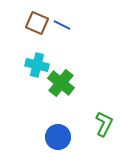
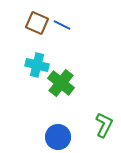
green L-shape: moved 1 px down
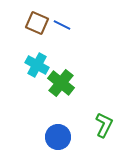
cyan cross: rotated 15 degrees clockwise
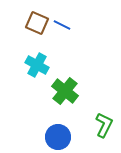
green cross: moved 4 px right, 8 px down
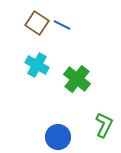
brown square: rotated 10 degrees clockwise
green cross: moved 12 px right, 12 px up
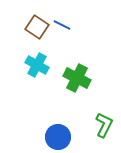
brown square: moved 4 px down
green cross: moved 1 px up; rotated 12 degrees counterclockwise
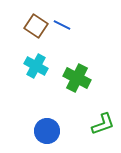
brown square: moved 1 px left, 1 px up
cyan cross: moved 1 px left, 1 px down
green L-shape: moved 1 px left, 1 px up; rotated 45 degrees clockwise
blue circle: moved 11 px left, 6 px up
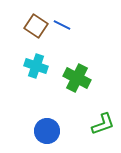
cyan cross: rotated 10 degrees counterclockwise
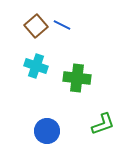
brown square: rotated 15 degrees clockwise
green cross: rotated 20 degrees counterclockwise
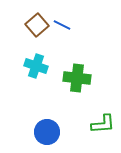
brown square: moved 1 px right, 1 px up
green L-shape: rotated 15 degrees clockwise
blue circle: moved 1 px down
